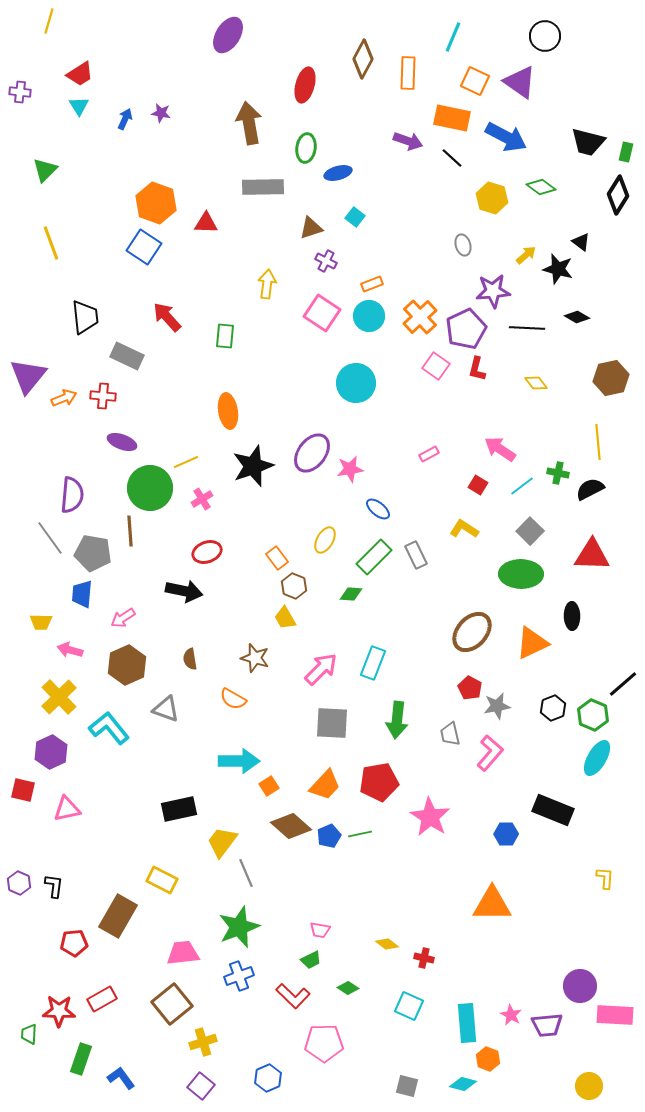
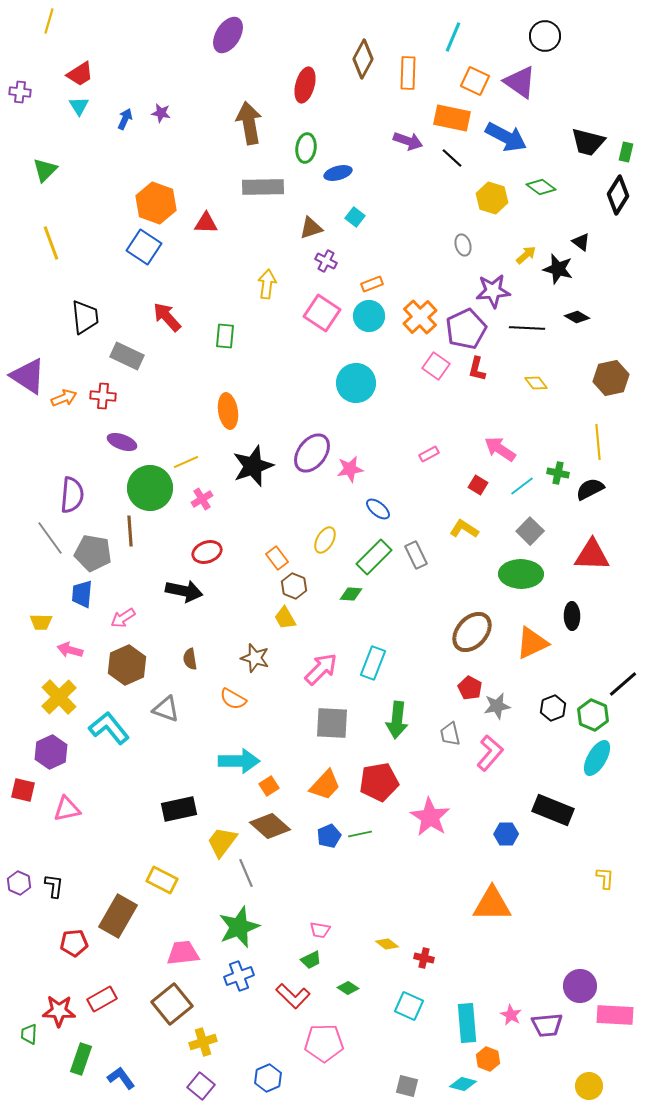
purple triangle at (28, 376): rotated 36 degrees counterclockwise
brown diamond at (291, 826): moved 21 px left
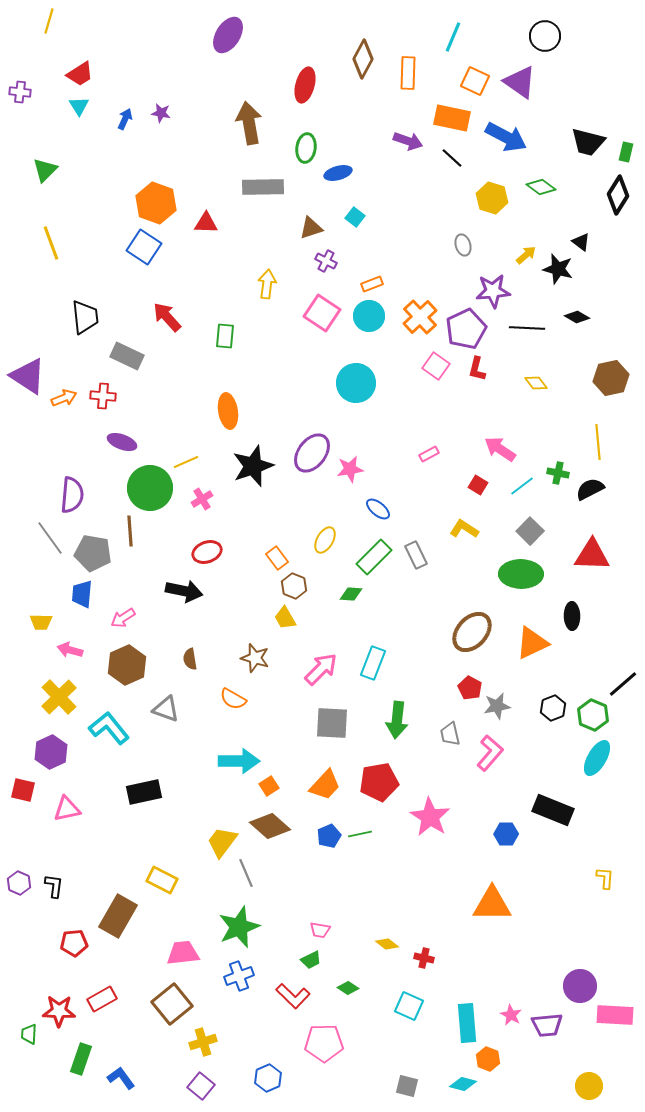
black rectangle at (179, 809): moved 35 px left, 17 px up
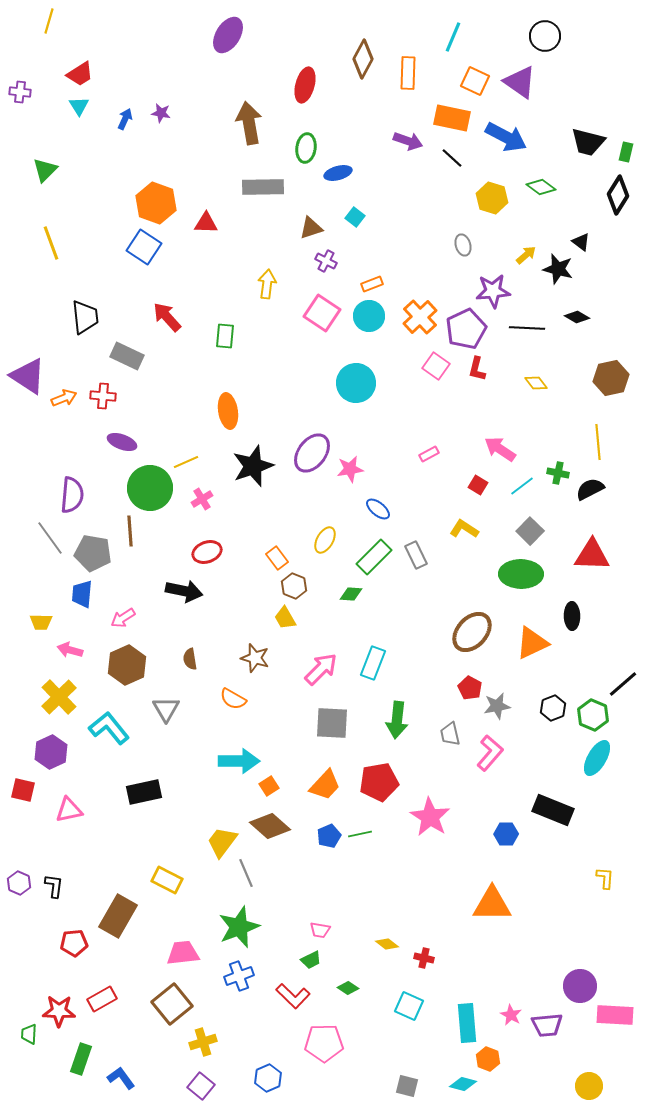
gray triangle at (166, 709): rotated 40 degrees clockwise
pink triangle at (67, 809): moved 2 px right, 1 px down
yellow rectangle at (162, 880): moved 5 px right
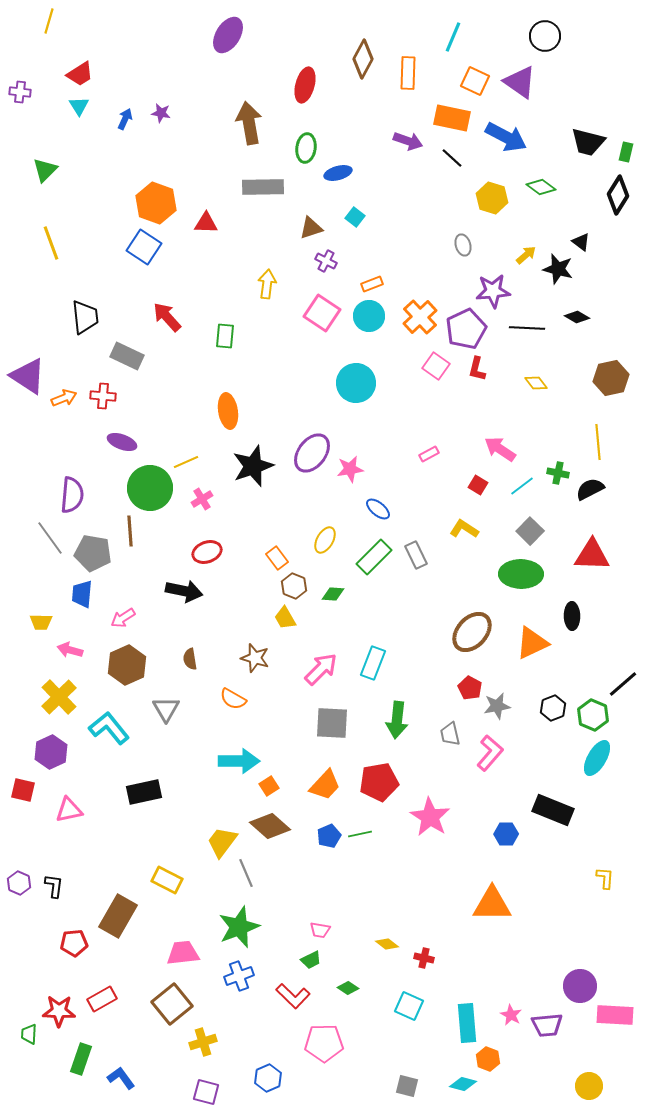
green diamond at (351, 594): moved 18 px left
purple square at (201, 1086): moved 5 px right, 6 px down; rotated 24 degrees counterclockwise
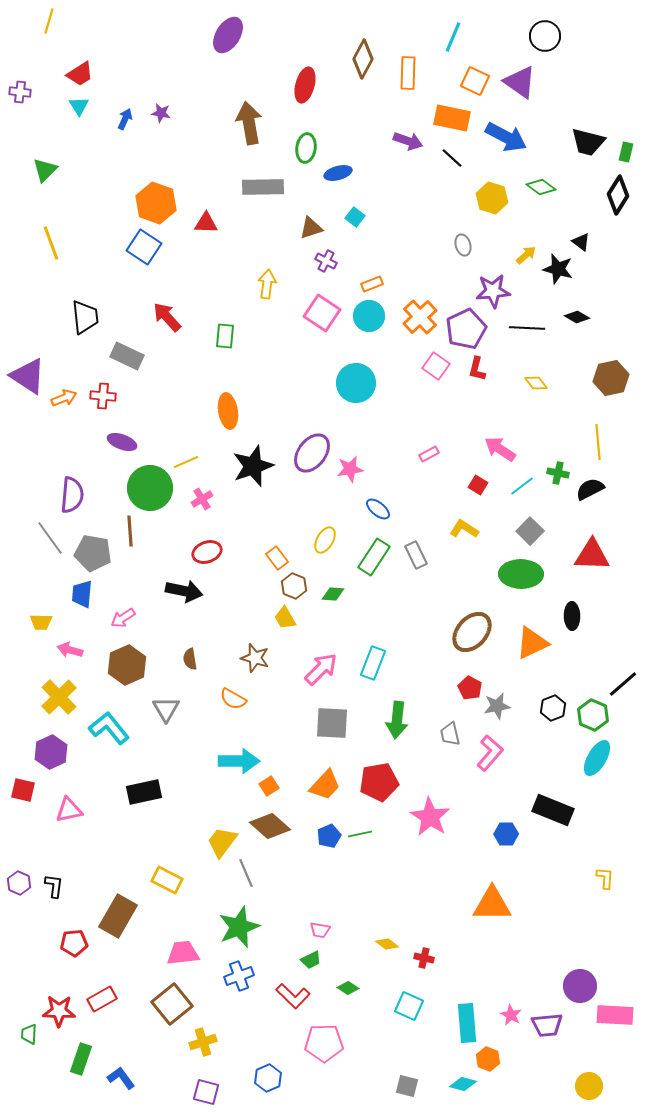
green rectangle at (374, 557): rotated 12 degrees counterclockwise
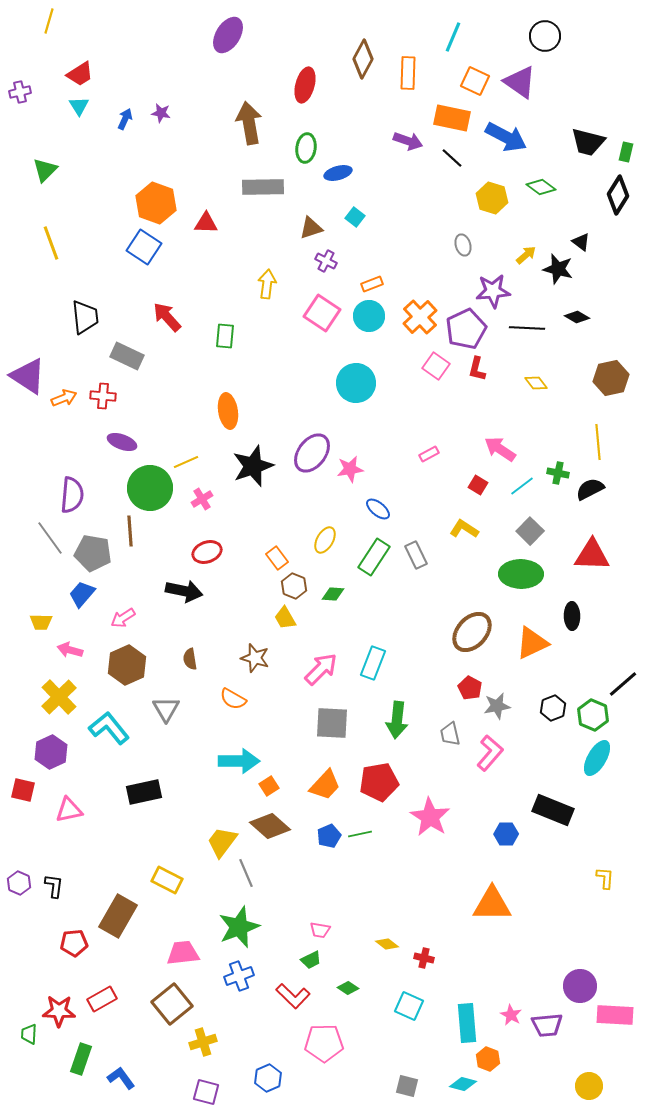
purple cross at (20, 92): rotated 20 degrees counterclockwise
blue trapezoid at (82, 594): rotated 36 degrees clockwise
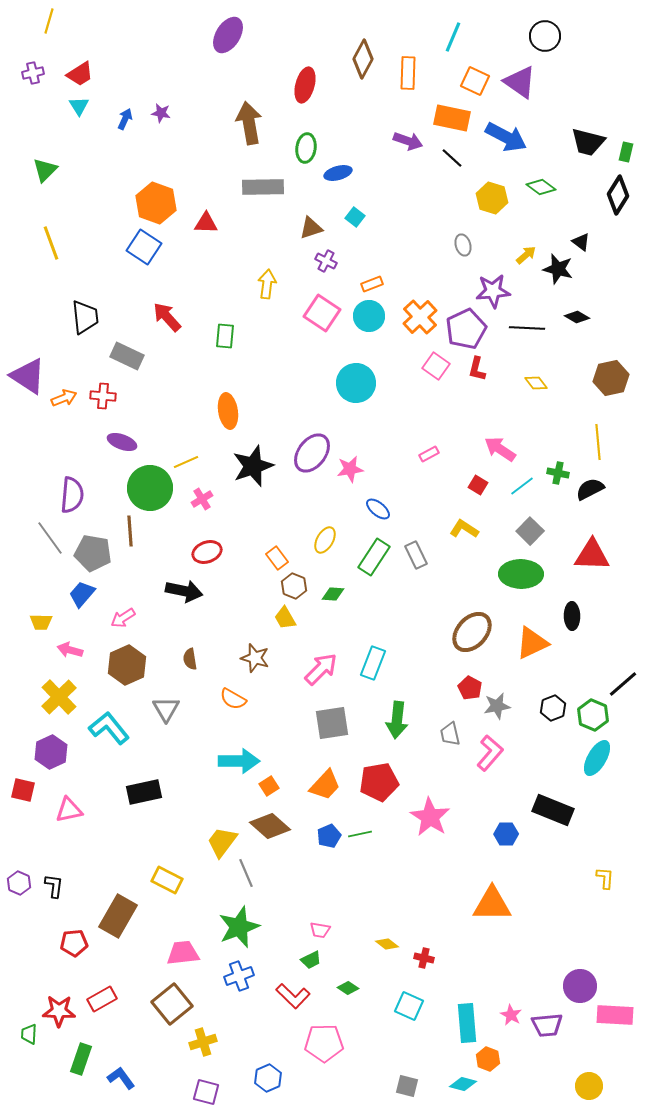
purple cross at (20, 92): moved 13 px right, 19 px up
gray square at (332, 723): rotated 12 degrees counterclockwise
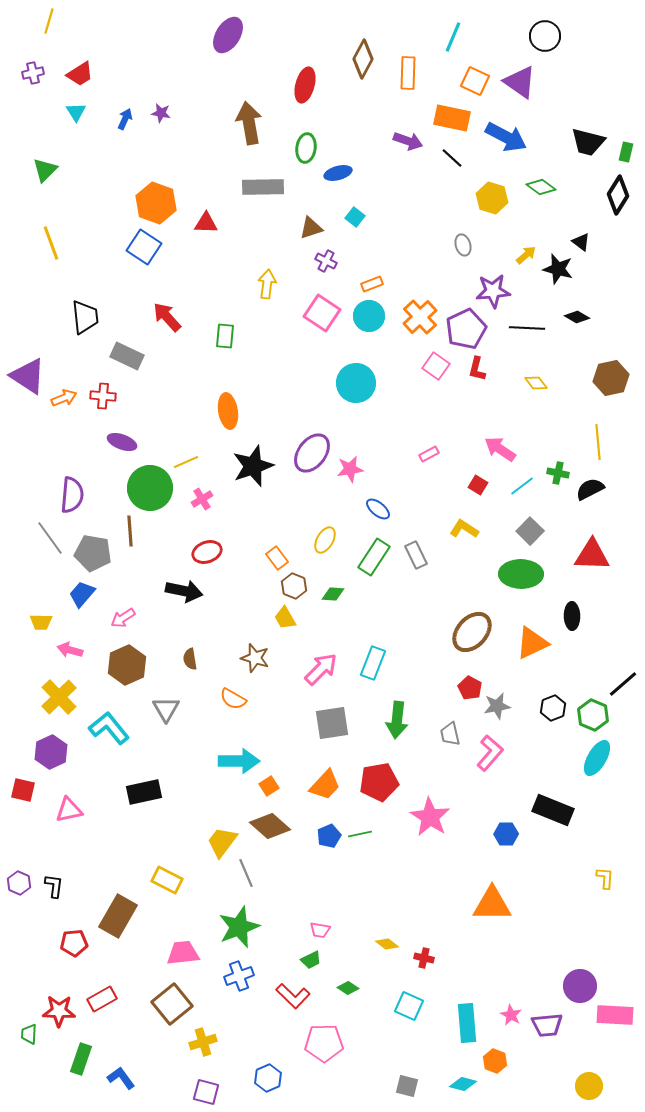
cyan triangle at (79, 106): moved 3 px left, 6 px down
orange hexagon at (488, 1059): moved 7 px right, 2 px down
